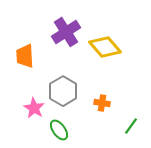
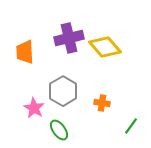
purple cross: moved 3 px right, 6 px down; rotated 20 degrees clockwise
orange trapezoid: moved 4 px up
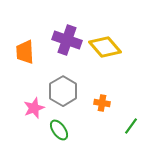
purple cross: moved 2 px left, 2 px down; rotated 32 degrees clockwise
pink star: rotated 20 degrees clockwise
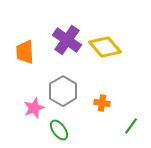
purple cross: rotated 16 degrees clockwise
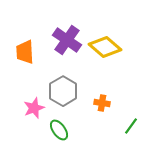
yellow diamond: rotated 8 degrees counterclockwise
